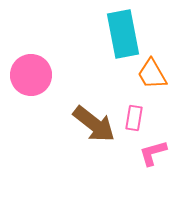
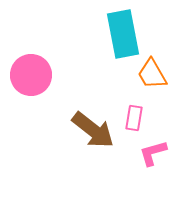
brown arrow: moved 1 px left, 6 px down
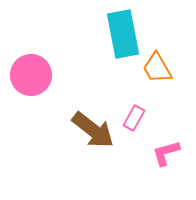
orange trapezoid: moved 5 px right, 6 px up
pink rectangle: rotated 20 degrees clockwise
pink L-shape: moved 13 px right
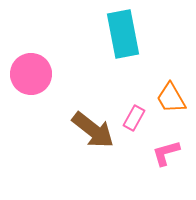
orange trapezoid: moved 14 px right, 30 px down
pink circle: moved 1 px up
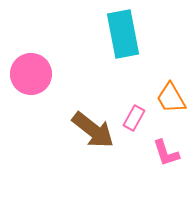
pink L-shape: rotated 92 degrees counterclockwise
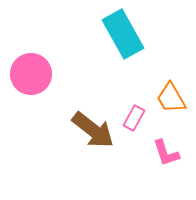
cyan rectangle: rotated 18 degrees counterclockwise
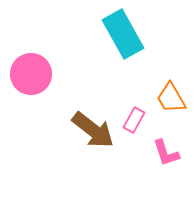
pink rectangle: moved 2 px down
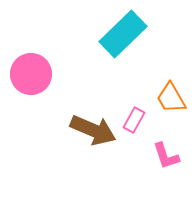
cyan rectangle: rotated 75 degrees clockwise
brown arrow: rotated 15 degrees counterclockwise
pink L-shape: moved 3 px down
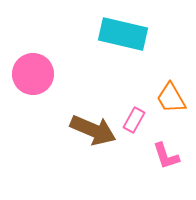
cyan rectangle: rotated 57 degrees clockwise
pink circle: moved 2 px right
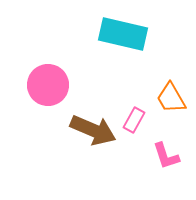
pink circle: moved 15 px right, 11 px down
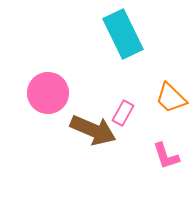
cyan rectangle: rotated 51 degrees clockwise
pink circle: moved 8 px down
orange trapezoid: rotated 16 degrees counterclockwise
pink rectangle: moved 11 px left, 7 px up
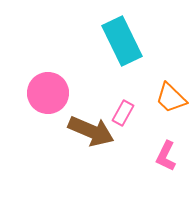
cyan rectangle: moved 1 px left, 7 px down
brown arrow: moved 2 px left, 1 px down
pink L-shape: rotated 44 degrees clockwise
